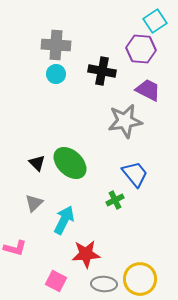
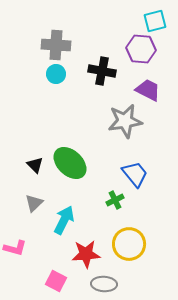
cyan square: rotated 20 degrees clockwise
black triangle: moved 2 px left, 2 px down
yellow circle: moved 11 px left, 35 px up
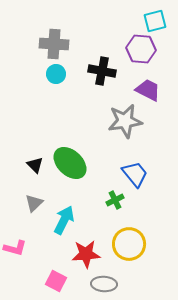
gray cross: moved 2 px left, 1 px up
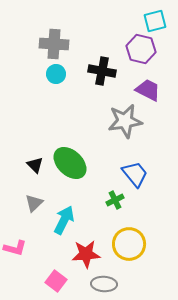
purple hexagon: rotated 8 degrees clockwise
pink square: rotated 10 degrees clockwise
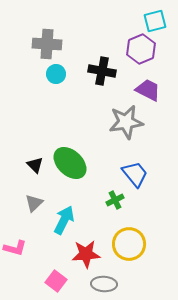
gray cross: moved 7 px left
purple hexagon: rotated 24 degrees clockwise
gray star: moved 1 px right, 1 px down
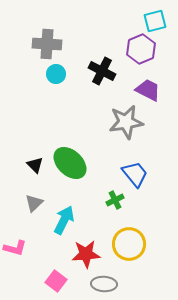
black cross: rotated 16 degrees clockwise
